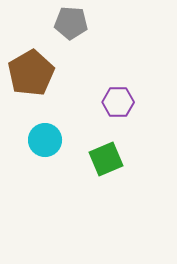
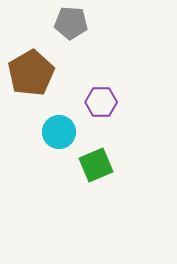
purple hexagon: moved 17 px left
cyan circle: moved 14 px right, 8 px up
green square: moved 10 px left, 6 px down
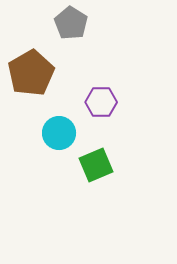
gray pentagon: rotated 28 degrees clockwise
cyan circle: moved 1 px down
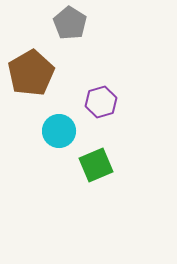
gray pentagon: moved 1 px left
purple hexagon: rotated 16 degrees counterclockwise
cyan circle: moved 2 px up
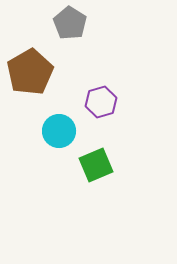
brown pentagon: moved 1 px left, 1 px up
